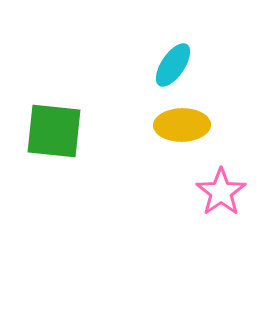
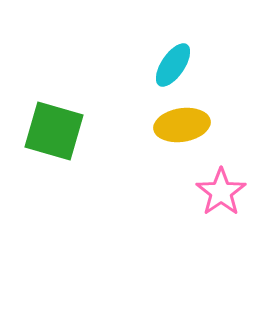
yellow ellipse: rotated 8 degrees counterclockwise
green square: rotated 10 degrees clockwise
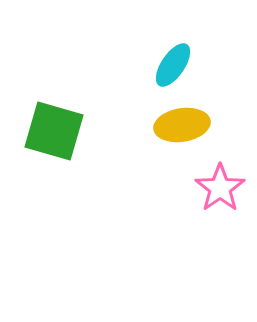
pink star: moved 1 px left, 4 px up
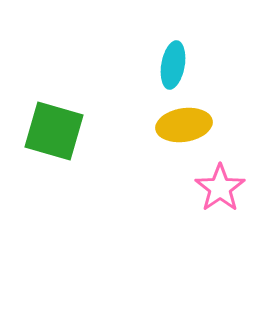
cyan ellipse: rotated 24 degrees counterclockwise
yellow ellipse: moved 2 px right
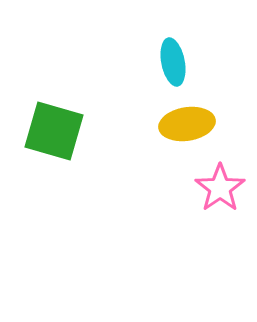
cyan ellipse: moved 3 px up; rotated 21 degrees counterclockwise
yellow ellipse: moved 3 px right, 1 px up
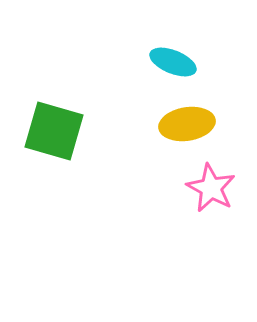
cyan ellipse: rotated 57 degrees counterclockwise
pink star: moved 9 px left; rotated 9 degrees counterclockwise
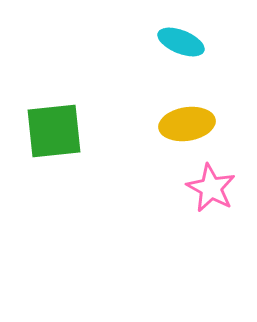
cyan ellipse: moved 8 px right, 20 px up
green square: rotated 22 degrees counterclockwise
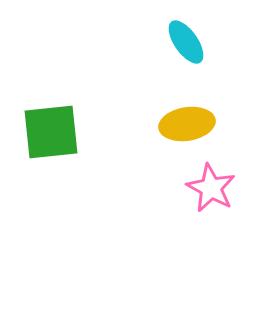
cyan ellipse: moved 5 px right; rotated 33 degrees clockwise
green square: moved 3 px left, 1 px down
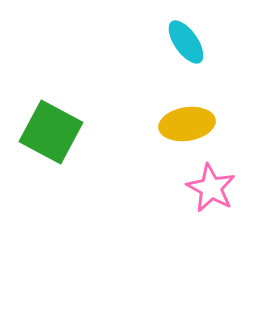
green square: rotated 34 degrees clockwise
